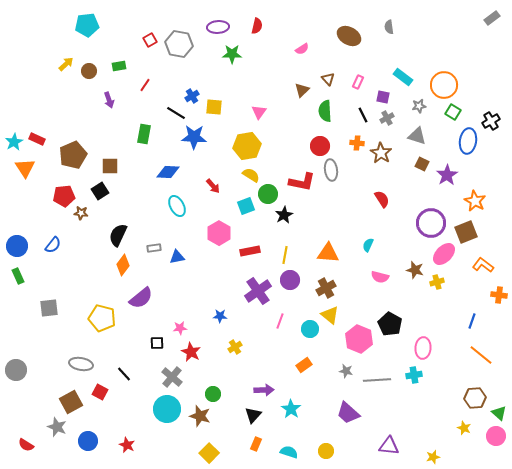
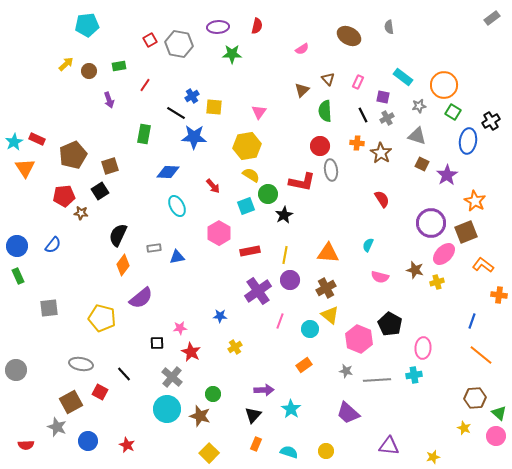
brown square at (110, 166): rotated 18 degrees counterclockwise
red semicircle at (26, 445): rotated 35 degrees counterclockwise
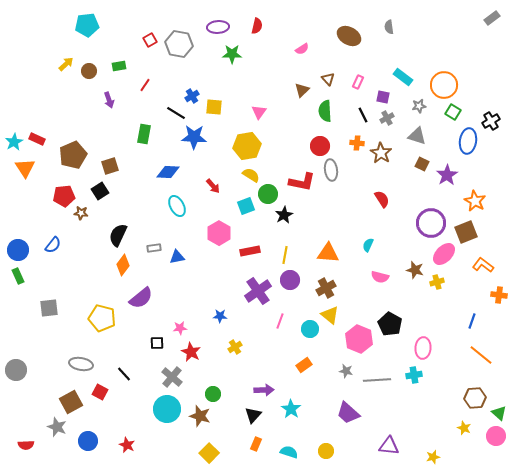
blue circle at (17, 246): moved 1 px right, 4 px down
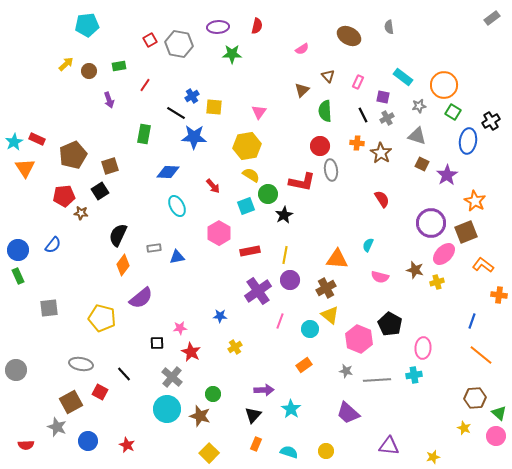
brown triangle at (328, 79): moved 3 px up
orange triangle at (328, 253): moved 9 px right, 6 px down
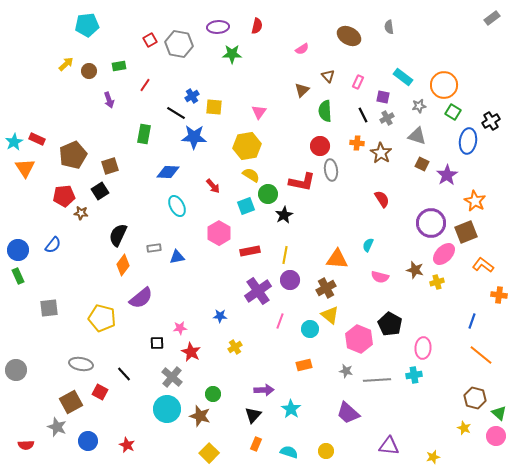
orange rectangle at (304, 365): rotated 21 degrees clockwise
brown hexagon at (475, 398): rotated 20 degrees clockwise
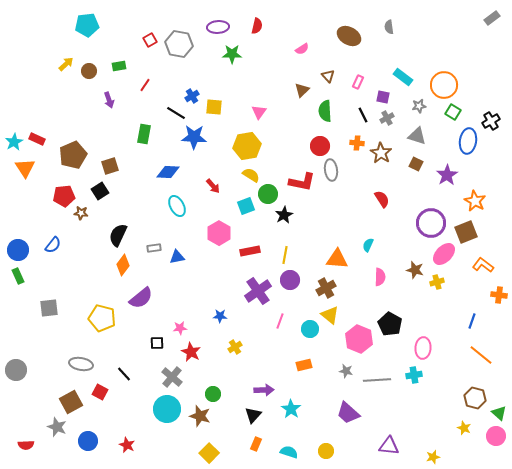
brown square at (422, 164): moved 6 px left
pink semicircle at (380, 277): rotated 102 degrees counterclockwise
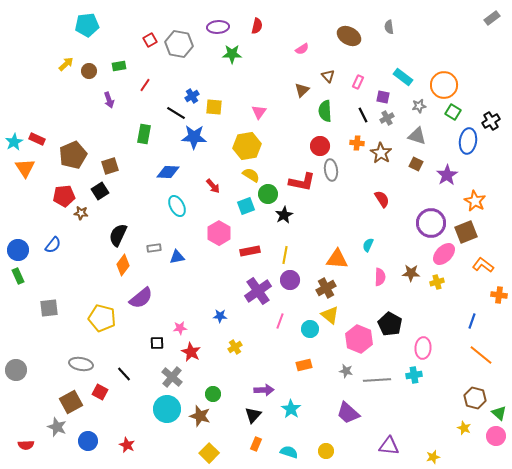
brown star at (415, 270): moved 4 px left, 3 px down; rotated 12 degrees counterclockwise
